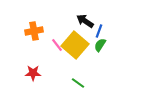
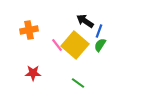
orange cross: moved 5 px left, 1 px up
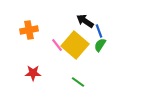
blue line: rotated 40 degrees counterclockwise
green line: moved 1 px up
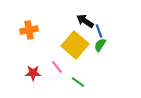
pink line: moved 22 px down
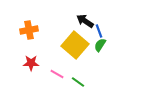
pink line: moved 7 px down; rotated 24 degrees counterclockwise
red star: moved 2 px left, 10 px up
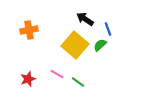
black arrow: moved 2 px up
blue line: moved 9 px right, 2 px up
green semicircle: rotated 16 degrees clockwise
red star: moved 3 px left, 16 px down; rotated 21 degrees counterclockwise
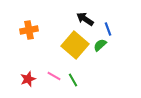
pink line: moved 3 px left, 2 px down
green line: moved 5 px left, 2 px up; rotated 24 degrees clockwise
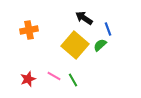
black arrow: moved 1 px left, 1 px up
